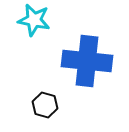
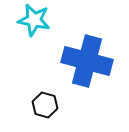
blue cross: rotated 9 degrees clockwise
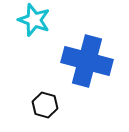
cyan star: rotated 8 degrees clockwise
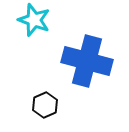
black hexagon: rotated 20 degrees clockwise
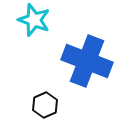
blue cross: rotated 6 degrees clockwise
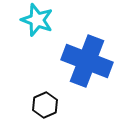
cyan star: moved 3 px right
